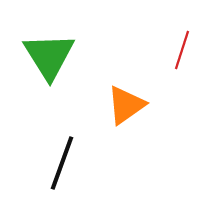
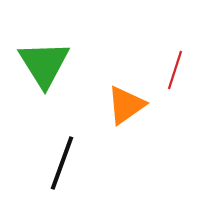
red line: moved 7 px left, 20 px down
green triangle: moved 5 px left, 8 px down
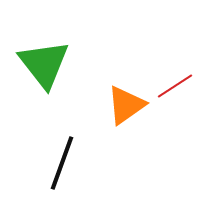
green triangle: rotated 6 degrees counterclockwise
red line: moved 16 px down; rotated 39 degrees clockwise
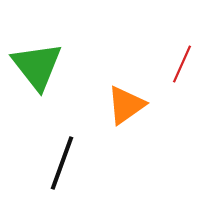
green triangle: moved 7 px left, 2 px down
red line: moved 7 px right, 22 px up; rotated 33 degrees counterclockwise
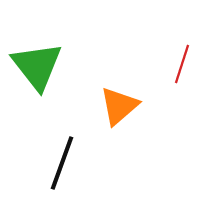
red line: rotated 6 degrees counterclockwise
orange triangle: moved 7 px left, 1 px down; rotated 6 degrees counterclockwise
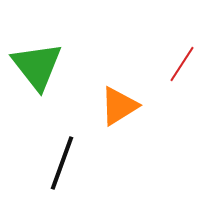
red line: rotated 15 degrees clockwise
orange triangle: rotated 9 degrees clockwise
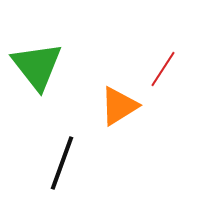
red line: moved 19 px left, 5 px down
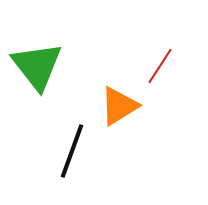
red line: moved 3 px left, 3 px up
black line: moved 10 px right, 12 px up
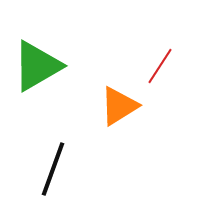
green triangle: rotated 38 degrees clockwise
black line: moved 19 px left, 18 px down
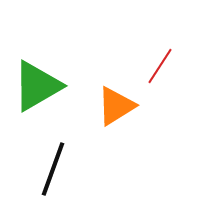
green triangle: moved 20 px down
orange triangle: moved 3 px left
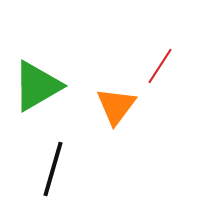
orange triangle: rotated 21 degrees counterclockwise
black line: rotated 4 degrees counterclockwise
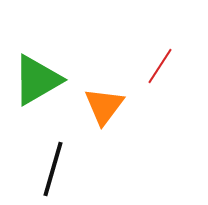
green triangle: moved 6 px up
orange triangle: moved 12 px left
